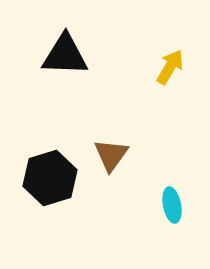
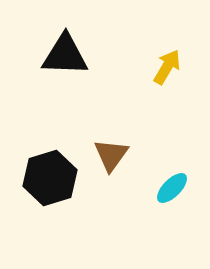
yellow arrow: moved 3 px left
cyan ellipse: moved 17 px up; rotated 56 degrees clockwise
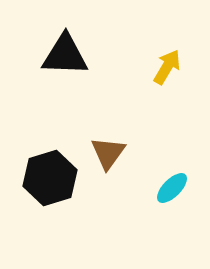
brown triangle: moved 3 px left, 2 px up
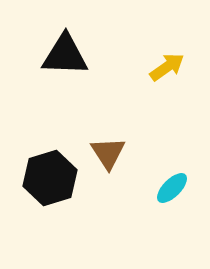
yellow arrow: rotated 24 degrees clockwise
brown triangle: rotated 9 degrees counterclockwise
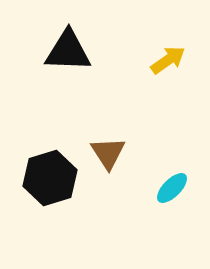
black triangle: moved 3 px right, 4 px up
yellow arrow: moved 1 px right, 7 px up
